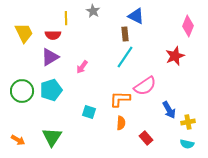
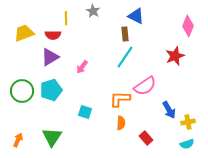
yellow trapezoid: rotated 85 degrees counterclockwise
cyan square: moved 4 px left
orange arrow: rotated 96 degrees counterclockwise
cyan semicircle: rotated 32 degrees counterclockwise
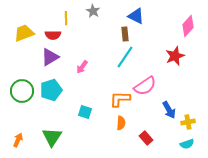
pink diamond: rotated 20 degrees clockwise
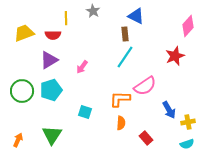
purple triangle: moved 1 px left, 3 px down
green triangle: moved 2 px up
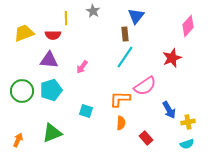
blue triangle: rotated 42 degrees clockwise
red star: moved 3 px left, 2 px down
purple triangle: rotated 36 degrees clockwise
cyan square: moved 1 px right, 1 px up
green triangle: moved 2 px up; rotated 35 degrees clockwise
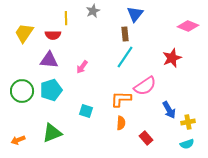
gray star: rotated 16 degrees clockwise
blue triangle: moved 1 px left, 2 px up
pink diamond: rotated 70 degrees clockwise
yellow trapezoid: rotated 35 degrees counterclockwise
orange L-shape: moved 1 px right
orange arrow: rotated 136 degrees counterclockwise
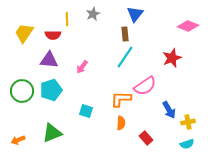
gray star: moved 3 px down
yellow line: moved 1 px right, 1 px down
